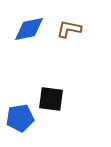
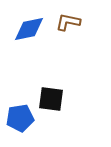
brown L-shape: moved 1 px left, 7 px up
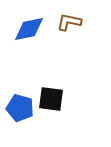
brown L-shape: moved 1 px right
blue pentagon: moved 10 px up; rotated 24 degrees clockwise
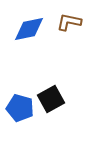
black square: rotated 36 degrees counterclockwise
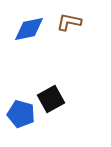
blue pentagon: moved 1 px right, 6 px down
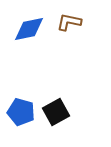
black square: moved 5 px right, 13 px down
blue pentagon: moved 2 px up
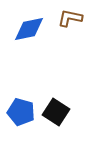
brown L-shape: moved 1 px right, 4 px up
black square: rotated 28 degrees counterclockwise
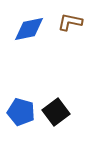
brown L-shape: moved 4 px down
black square: rotated 20 degrees clockwise
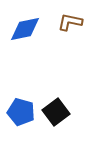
blue diamond: moved 4 px left
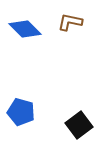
blue diamond: rotated 56 degrees clockwise
black square: moved 23 px right, 13 px down
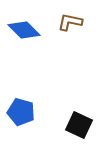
blue diamond: moved 1 px left, 1 px down
black square: rotated 28 degrees counterclockwise
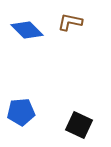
blue diamond: moved 3 px right
blue pentagon: rotated 20 degrees counterclockwise
